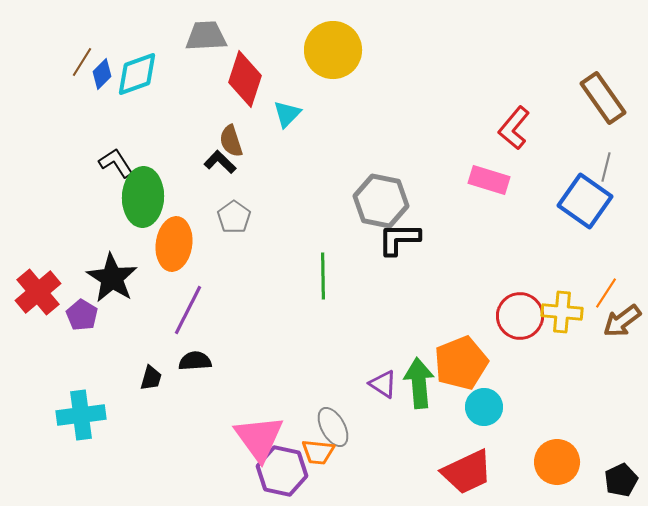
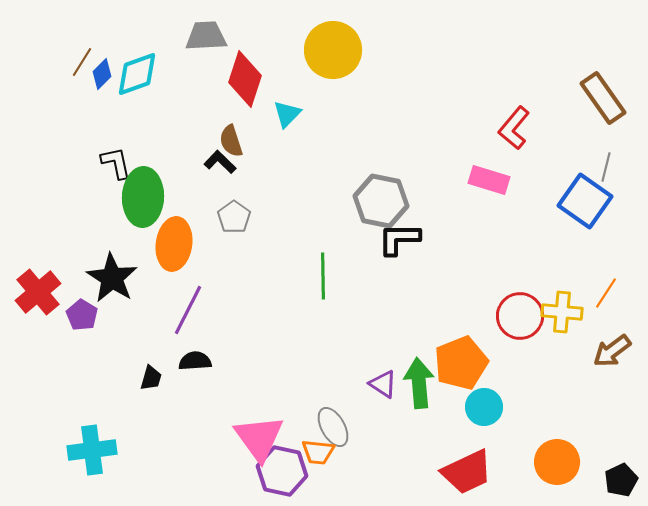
black L-shape at (116, 163): rotated 21 degrees clockwise
brown arrow at (622, 321): moved 10 px left, 30 px down
cyan cross at (81, 415): moved 11 px right, 35 px down
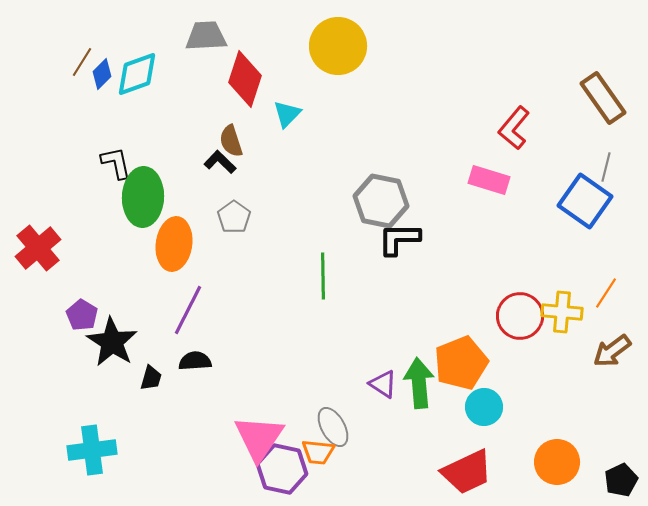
yellow circle at (333, 50): moved 5 px right, 4 px up
black star at (112, 278): moved 64 px down
red cross at (38, 292): moved 44 px up
pink triangle at (259, 438): rotated 10 degrees clockwise
purple hexagon at (282, 471): moved 2 px up
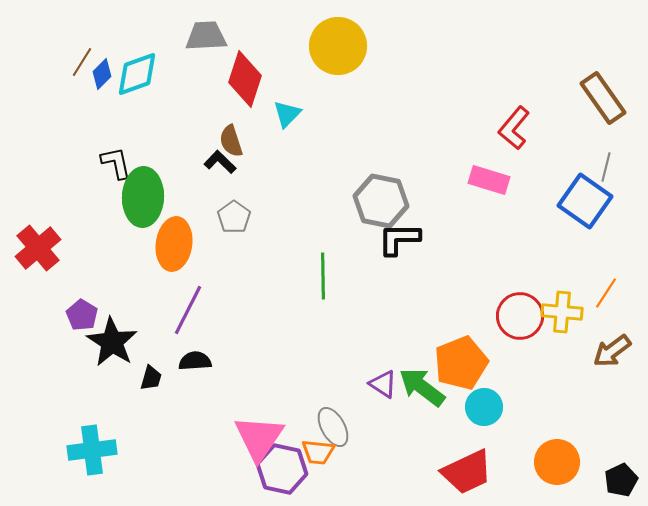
green arrow at (419, 383): moved 3 px right, 4 px down; rotated 48 degrees counterclockwise
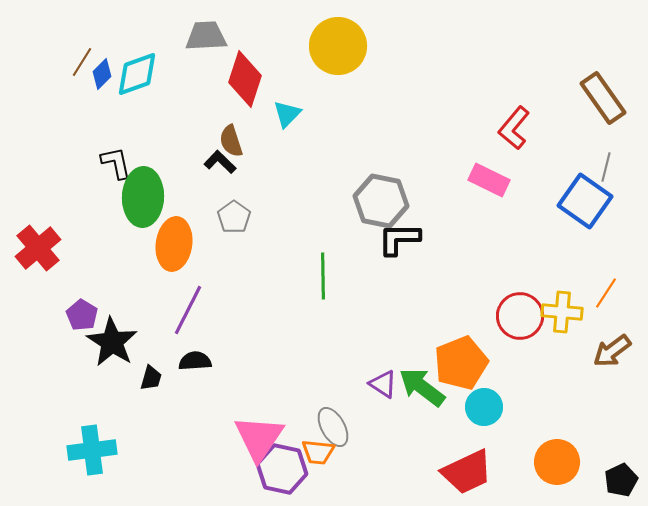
pink rectangle at (489, 180): rotated 9 degrees clockwise
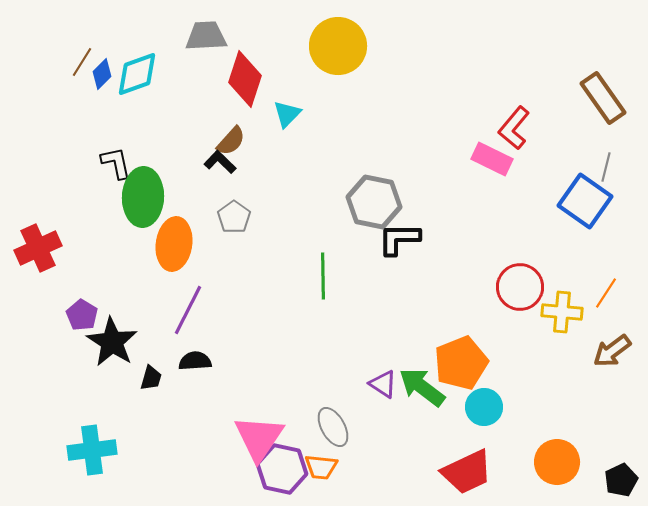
brown semicircle at (231, 141): rotated 120 degrees counterclockwise
pink rectangle at (489, 180): moved 3 px right, 21 px up
gray hexagon at (381, 201): moved 7 px left, 1 px down
red cross at (38, 248): rotated 15 degrees clockwise
red circle at (520, 316): moved 29 px up
orange trapezoid at (318, 452): moved 3 px right, 15 px down
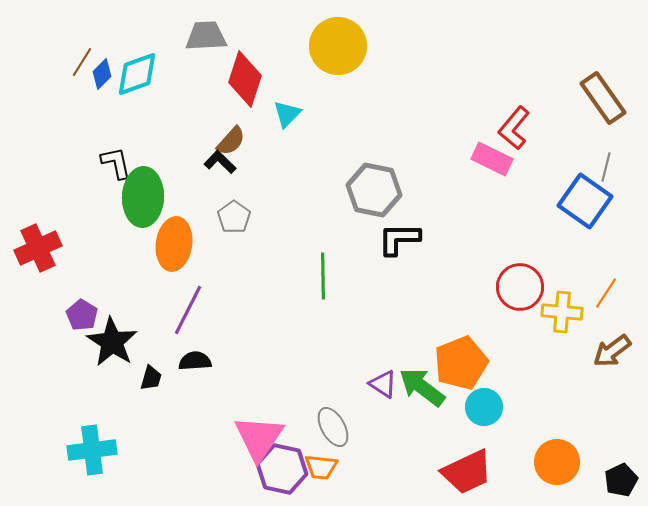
gray hexagon at (374, 202): moved 12 px up
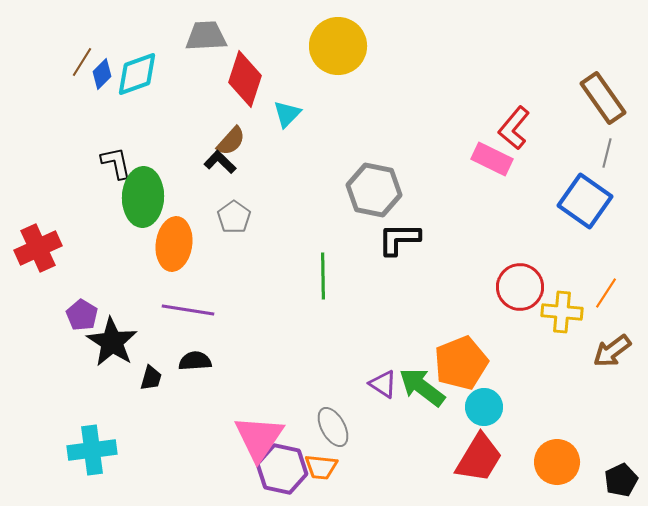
gray line at (606, 167): moved 1 px right, 14 px up
purple line at (188, 310): rotated 72 degrees clockwise
red trapezoid at (467, 472): moved 12 px right, 14 px up; rotated 34 degrees counterclockwise
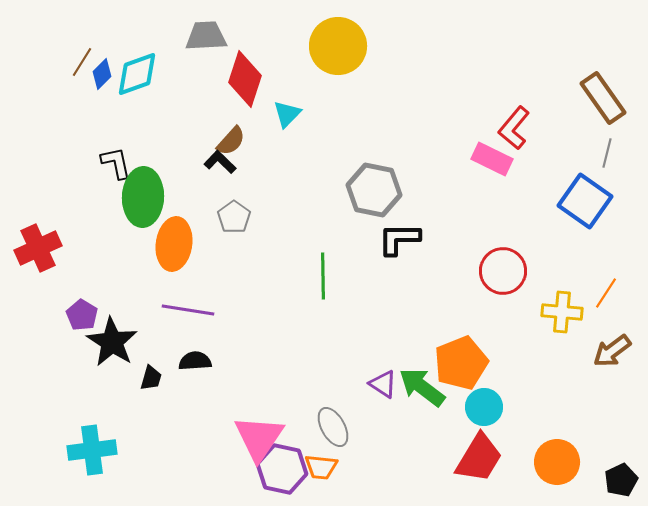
red circle at (520, 287): moved 17 px left, 16 px up
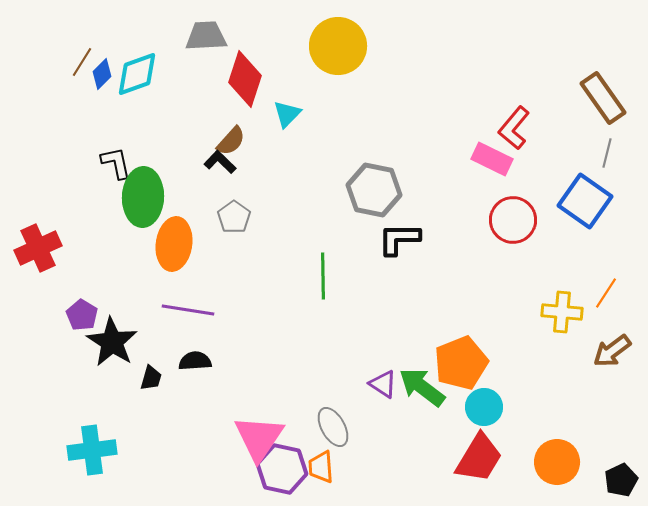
red circle at (503, 271): moved 10 px right, 51 px up
orange trapezoid at (321, 467): rotated 80 degrees clockwise
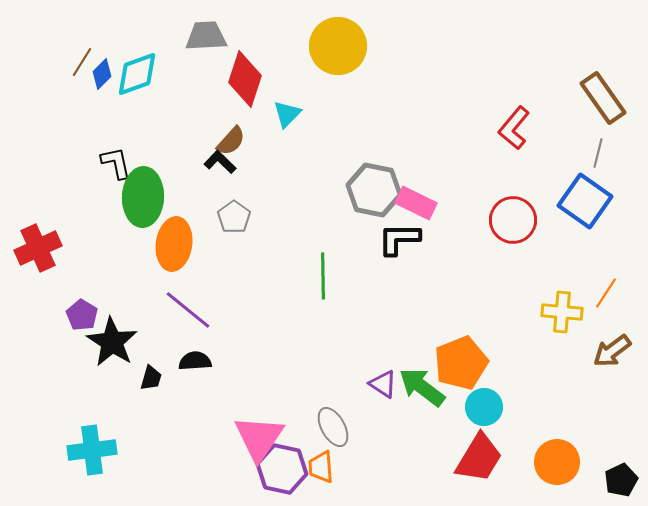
gray line at (607, 153): moved 9 px left
pink rectangle at (492, 159): moved 76 px left, 44 px down
purple line at (188, 310): rotated 30 degrees clockwise
